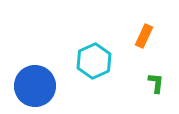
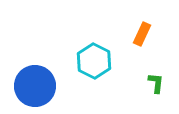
orange rectangle: moved 2 px left, 2 px up
cyan hexagon: rotated 8 degrees counterclockwise
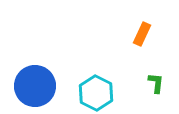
cyan hexagon: moved 2 px right, 32 px down
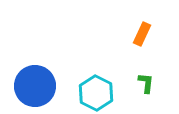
green L-shape: moved 10 px left
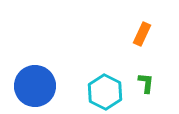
cyan hexagon: moved 9 px right, 1 px up
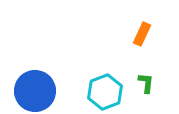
blue circle: moved 5 px down
cyan hexagon: rotated 12 degrees clockwise
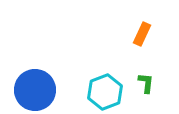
blue circle: moved 1 px up
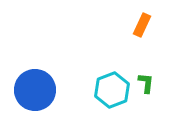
orange rectangle: moved 9 px up
cyan hexagon: moved 7 px right, 2 px up
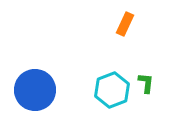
orange rectangle: moved 17 px left, 1 px up
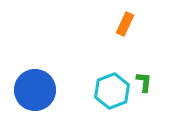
green L-shape: moved 2 px left, 1 px up
cyan hexagon: moved 1 px down
